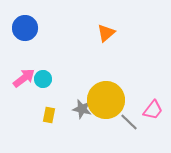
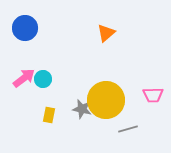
pink trapezoid: moved 15 px up; rotated 50 degrees clockwise
gray line: moved 1 px left, 7 px down; rotated 60 degrees counterclockwise
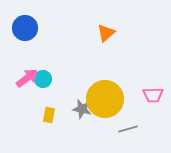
pink arrow: moved 3 px right
yellow circle: moved 1 px left, 1 px up
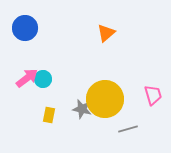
pink trapezoid: rotated 105 degrees counterclockwise
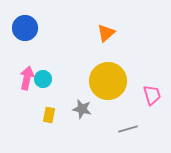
pink arrow: rotated 40 degrees counterclockwise
pink trapezoid: moved 1 px left
yellow circle: moved 3 px right, 18 px up
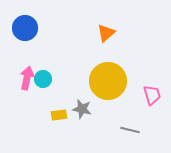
yellow rectangle: moved 10 px right; rotated 70 degrees clockwise
gray line: moved 2 px right, 1 px down; rotated 30 degrees clockwise
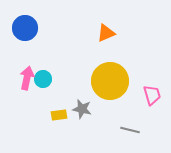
orange triangle: rotated 18 degrees clockwise
yellow circle: moved 2 px right
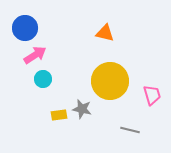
orange triangle: moved 1 px left; rotated 36 degrees clockwise
pink arrow: moved 8 px right, 23 px up; rotated 45 degrees clockwise
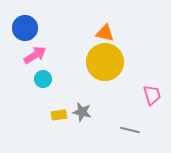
yellow circle: moved 5 px left, 19 px up
gray star: moved 3 px down
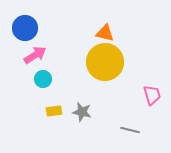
yellow rectangle: moved 5 px left, 4 px up
